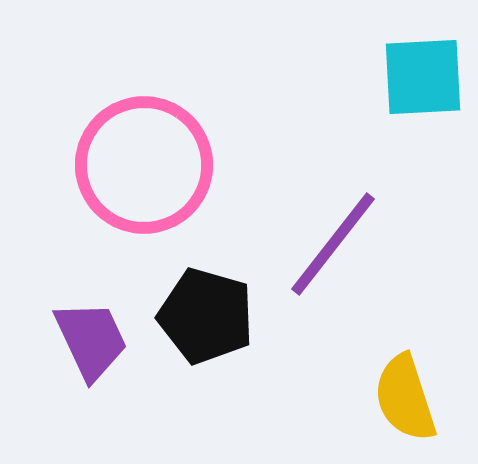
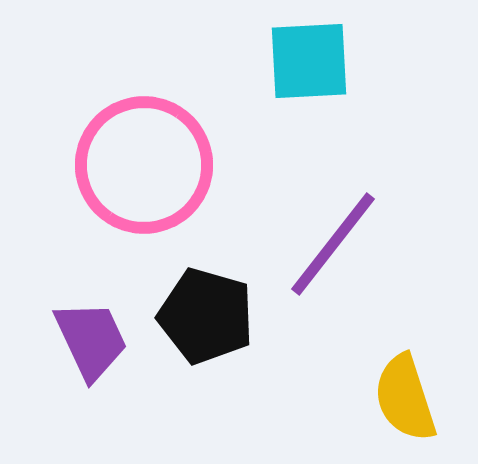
cyan square: moved 114 px left, 16 px up
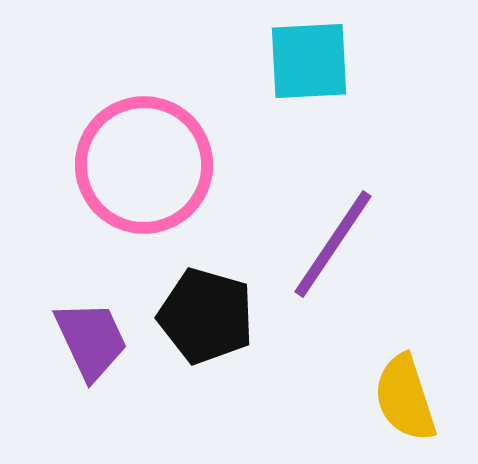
purple line: rotated 4 degrees counterclockwise
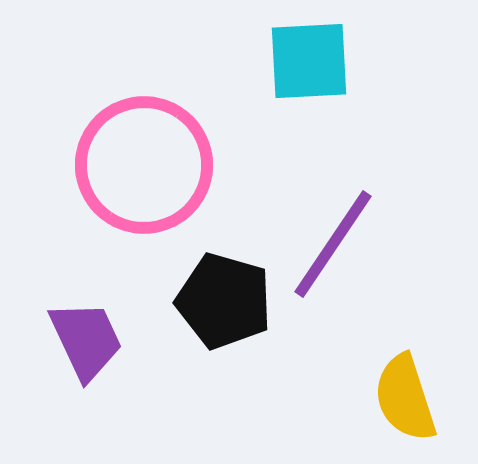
black pentagon: moved 18 px right, 15 px up
purple trapezoid: moved 5 px left
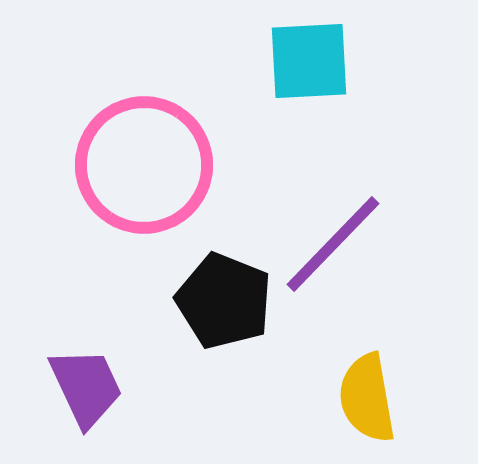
purple line: rotated 10 degrees clockwise
black pentagon: rotated 6 degrees clockwise
purple trapezoid: moved 47 px down
yellow semicircle: moved 38 px left; rotated 8 degrees clockwise
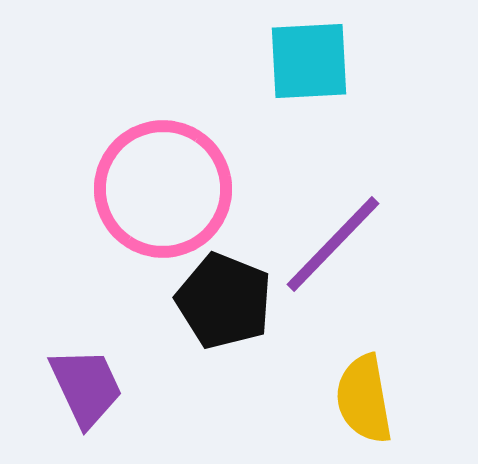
pink circle: moved 19 px right, 24 px down
yellow semicircle: moved 3 px left, 1 px down
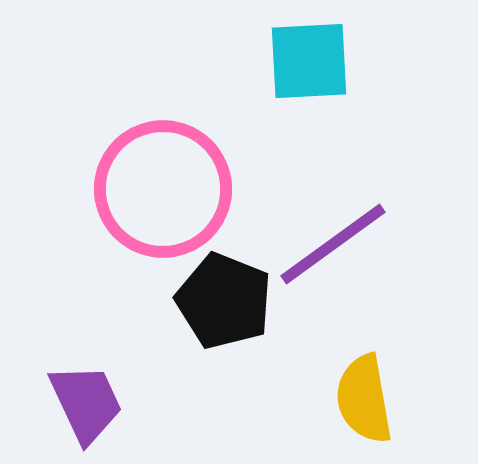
purple line: rotated 10 degrees clockwise
purple trapezoid: moved 16 px down
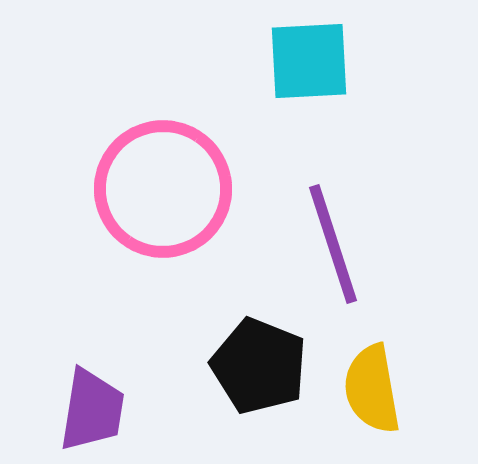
purple line: rotated 72 degrees counterclockwise
black pentagon: moved 35 px right, 65 px down
yellow semicircle: moved 8 px right, 10 px up
purple trapezoid: moved 6 px right, 7 px down; rotated 34 degrees clockwise
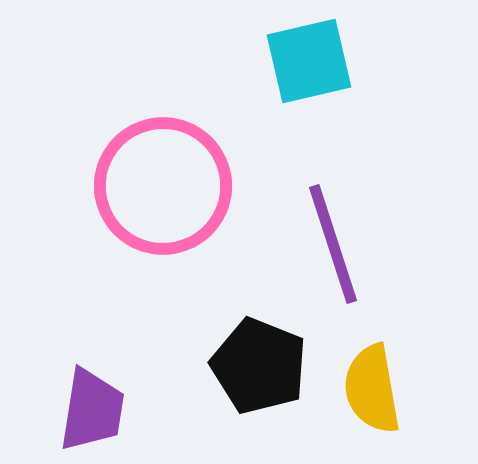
cyan square: rotated 10 degrees counterclockwise
pink circle: moved 3 px up
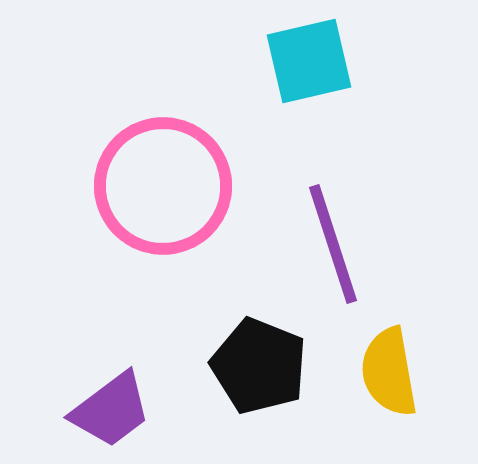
yellow semicircle: moved 17 px right, 17 px up
purple trapezoid: moved 19 px right; rotated 44 degrees clockwise
